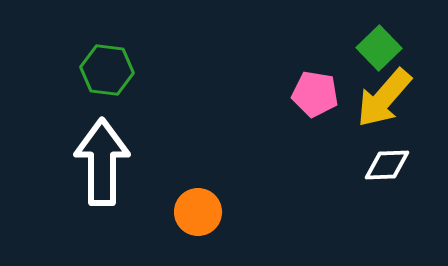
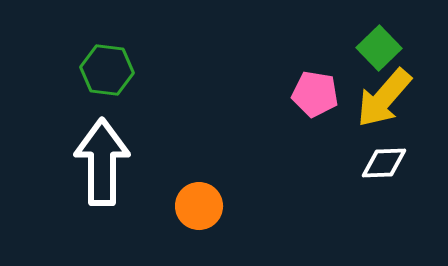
white diamond: moved 3 px left, 2 px up
orange circle: moved 1 px right, 6 px up
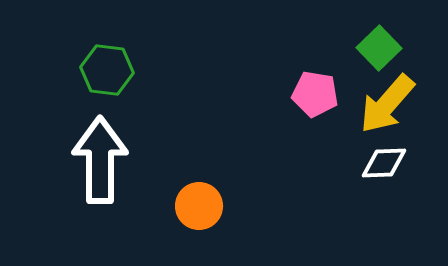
yellow arrow: moved 3 px right, 6 px down
white arrow: moved 2 px left, 2 px up
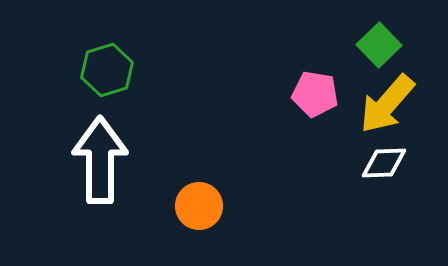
green square: moved 3 px up
green hexagon: rotated 24 degrees counterclockwise
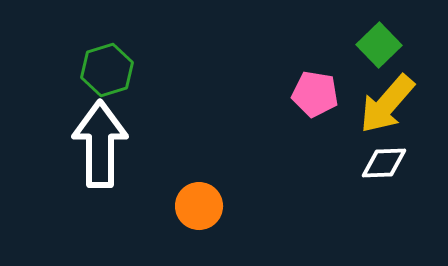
white arrow: moved 16 px up
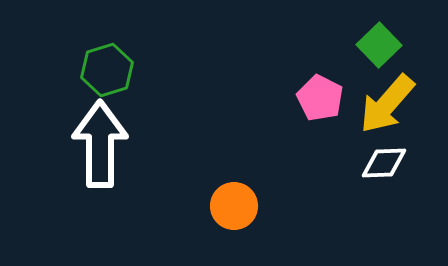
pink pentagon: moved 5 px right, 4 px down; rotated 18 degrees clockwise
orange circle: moved 35 px right
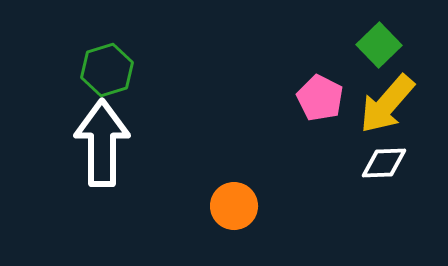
white arrow: moved 2 px right, 1 px up
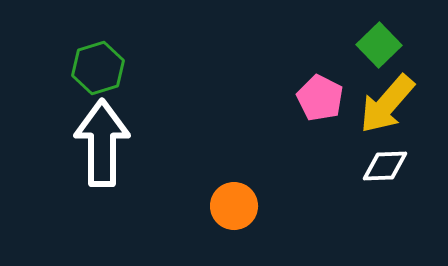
green hexagon: moved 9 px left, 2 px up
white diamond: moved 1 px right, 3 px down
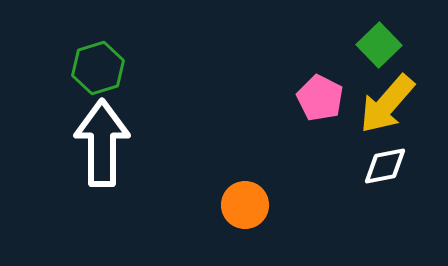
white diamond: rotated 9 degrees counterclockwise
orange circle: moved 11 px right, 1 px up
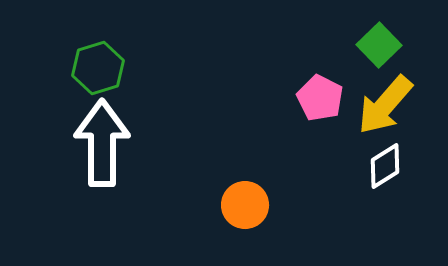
yellow arrow: moved 2 px left, 1 px down
white diamond: rotated 21 degrees counterclockwise
